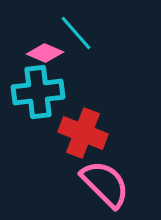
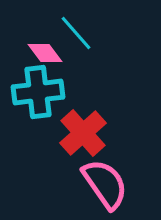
pink diamond: rotated 30 degrees clockwise
red cross: rotated 27 degrees clockwise
pink semicircle: rotated 10 degrees clockwise
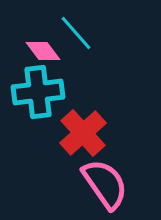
pink diamond: moved 2 px left, 2 px up
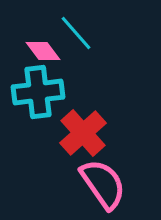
pink semicircle: moved 2 px left
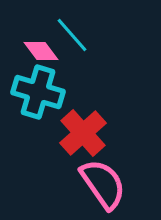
cyan line: moved 4 px left, 2 px down
pink diamond: moved 2 px left
cyan cross: rotated 24 degrees clockwise
